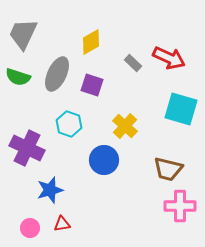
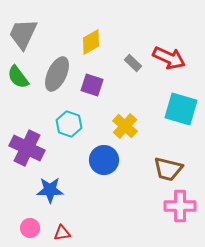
green semicircle: rotated 35 degrees clockwise
blue star: rotated 16 degrees clockwise
red triangle: moved 9 px down
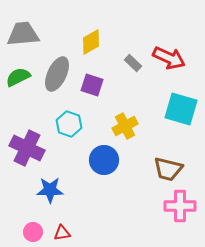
gray trapezoid: rotated 60 degrees clockwise
green semicircle: rotated 100 degrees clockwise
yellow cross: rotated 20 degrees clockwise
pink circle: moved 3 px right, 4 px down
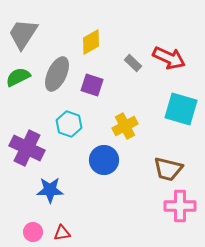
gray trapezoid: rotated 52 degrees counterclockwise
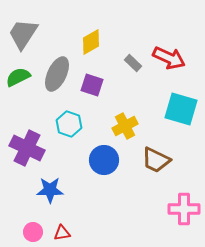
brown trapezoid: moved 12 px left, 9 px up; rotated 12 degrees clockwise
pink cross: moved 4 px right, 3 px down
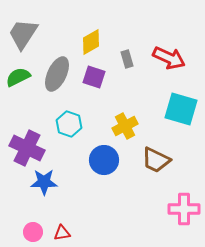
gray rectangle: moved 6 px left, 4 px up; rotated 30 degrees clockwise
purple square: moved 2 px right, 8 px up
blue star: moved 6 px left, 8 px up
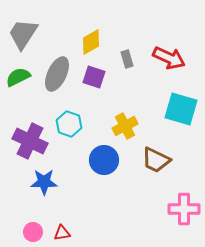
purple cross: moved 3 px right, 7 px up
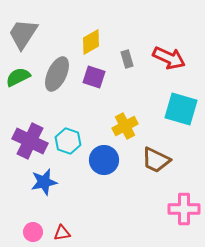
cyan hexagon: moved 1 px left, 17 px down
blue star: rotated 12 degrees counterclockwise
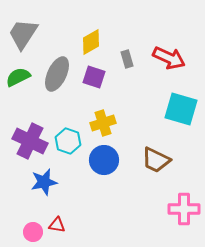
yellow cross: moved 22 px left, 3 px up; rotated 10 degrees clockwise
red triangle: moved 5 px left, 8 px up; rotated 18 degrees clockwise
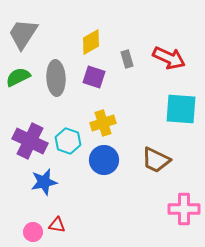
gray ellipse: moved 1 px left, 4 px down; rotated 28 degrees counterclockwise
cyan square: rotated 12 degrees counterclockwise
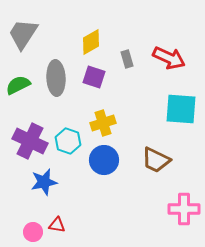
green semicircle: moved 8 px down
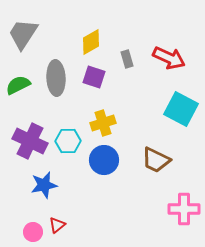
cyan square: rotated 24 degrees clockwise
cyan hexagon: rotated 20 degrees counterclockwise
blue star: moved 3 px down
red triangle: rotated 48 degrees counterclockwise
